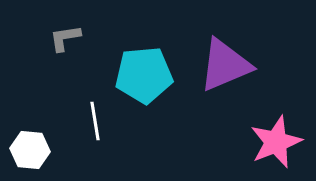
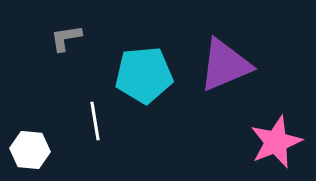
gray L-shape: moved 1 px right
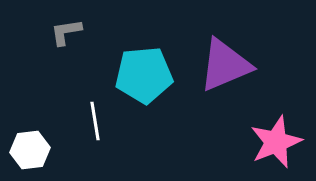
gray L-shape: moved 6 px up
white hexagon: rotated 12 degrees counterclockwise
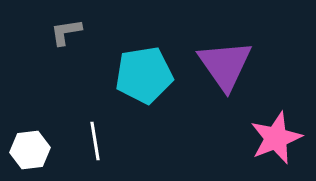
purple triangle: rotated 42 degrees counterclockwise
cyan pentagon: rotated 4 degrees counterclockwise
white line: moved 20 px down
pink star: moved 4 px up
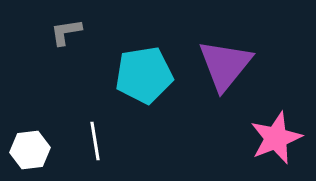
purple triangle: rotated 14 degrees clockwise
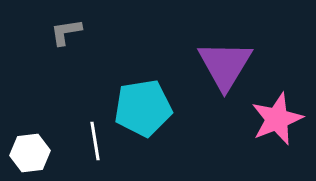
purple triangle: rotated 8 degrees counterclockwise
cyan pentagon: moved 1 px left, 33 px down
pink star: moved 1 px right, 19 px up
white hexagon: moved 3 px down
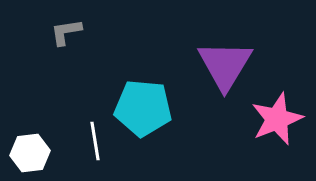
cyan pentagon: rotated 14 degrees clockwise
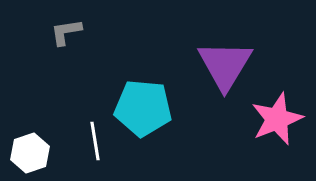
white hexagon: rotated 12 degrees counterclockwise
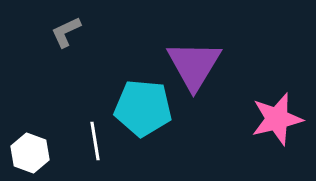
gray L-shape: rotated 16 degrees counterclockwise
purple triangle: moved 31 px left
pink star: rotated 8 degrees clockwise
white hexagon: rotated 21 degrees counterclockwise
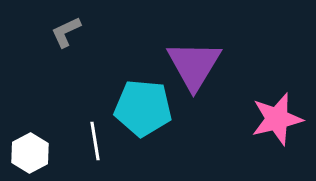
white hexagon: rotated 12 degrees clockwise
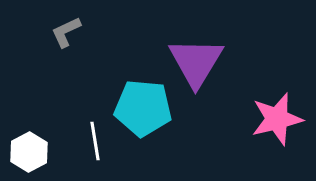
purple triangle: moved 2 px right, 3 px up
white hexagon: moved 1 px left, 1 px up
